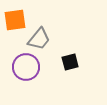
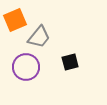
orange square: rotated 15 degrees counterclockwise
gray trapezoid: moved 2 px up
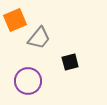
gray trapezoid: moved 1 px down
purple circle: moved 2 px right, 14 px down
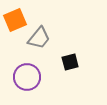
purple circle: moved 1 px left, 4 px up
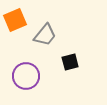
gray trapezoid: moved 6 px right, 3 px up
purple circle: moved 1 px left, 1 px up
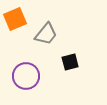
orange square: moved 1 px up
gray trapezoid: moved 1 px right, 1 px up
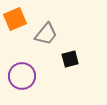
black square: moved 3 px up
purple circle: moved 4 px left
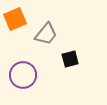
purple circle: moved 1 px right, 1 px up
